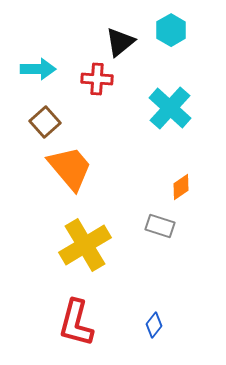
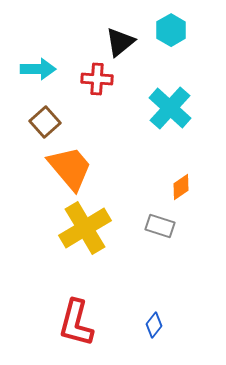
yellow cross: moved 17 px up
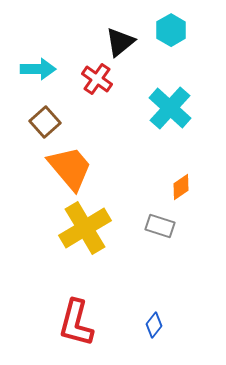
red cross: rotated 32 degrees clockwise
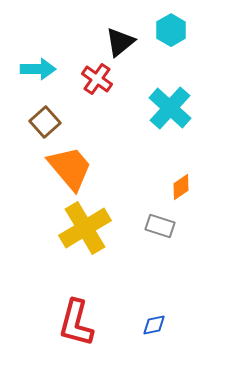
blue diamond: rotated 40 degrees clockwise
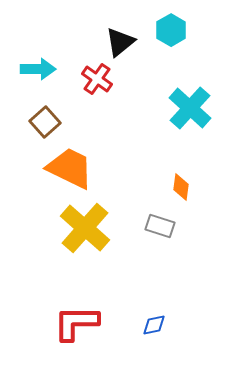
cyan cross: moved 20 px right
orange trapezoid: rotated 24 degrees counterclockwise
orange diamond: rotated 48 degrees counterclockwise
yellow cross: rotated 18 degrees counterclockwise
red L-shape: rotated 75 degrees clockwise
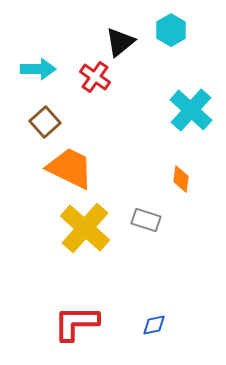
red cross: moved 2 px left, 2 px up
cyan cross: moved 1 px right, 2 px down
orange diamond: moved 8 px up
gray rectangle: moved 14 px left, 6 px up
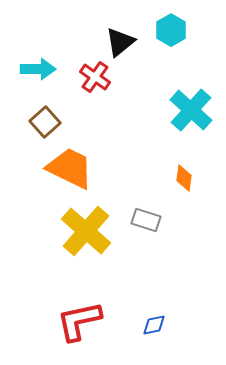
orange diamond: moved 3 px right, 1 px up
yellow cross: moved 1 px right, 3 px down
red L-shape: moved 3 px right, 2 px up; rotated 12 degrees counterclockwise
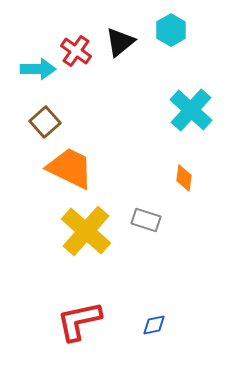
red cross: moved 19 px left, 26 px up
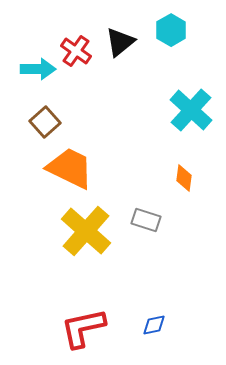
red L-shape: moved 4 px right, 7 px down
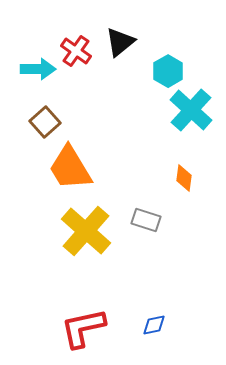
cyan hexagon: moved 3 px left, 41 px down
orange trapezoid: rotated 147 degrees counterclockwise
